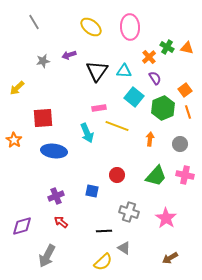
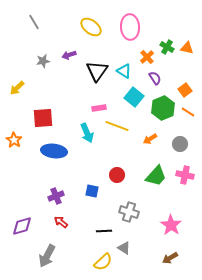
orange cross: moved 2 px left
cyan triangle: rotated 28 degrees clockwise
orange line: rotated 40 degrees counterclockwise
orange arrow: rotated 128 degrees counterclockwise
pink star: moved 5 px right, 7 px down
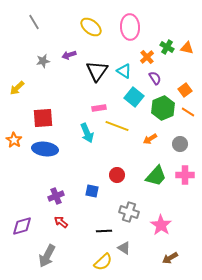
blue ellipse: moved 9 px left, 2 px up
pink cross: rotated 12 degrees counterclockwise
pink star: moved 10 px left
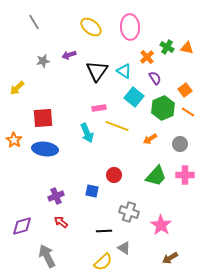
red circle: moved 3 px left
gray arrow: rotated 125 degrees clockwise
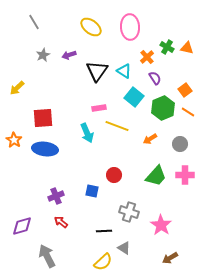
gray star: moved 6 px up; rotated 16 degrees counterclockwise
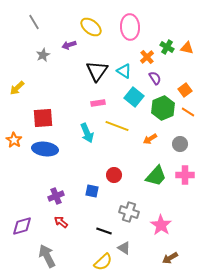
purple arrow: moved 10 px up
pink rectangle: moved 1 px left, 5 px up
black line: rotated 21 degrees clockwise
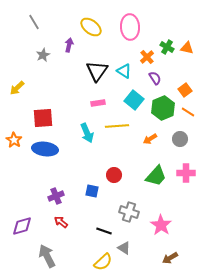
purple arrow: rotated 120 degrees clockwise
cyan square: moved 3 px down
yellow line: rotated 25 degrees counterclockwise
gray circle: moved 5 px up
pink cross: moved 1 px right, 2 px up
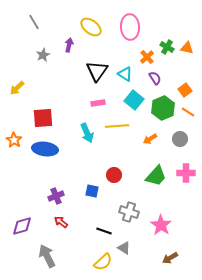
cyan triangle: moved 1 px right, 3 px down
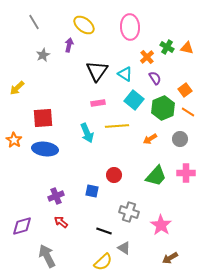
yellow ellipse: moved 7 px left, 2 px up
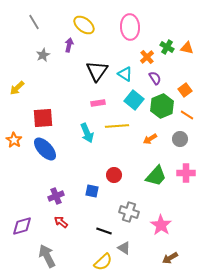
green hexagon: moved 1 px left, 2 px up
orange line: moved 1 px left, 3 px down
blue ellipse: rotated 40 degrees clockwise
